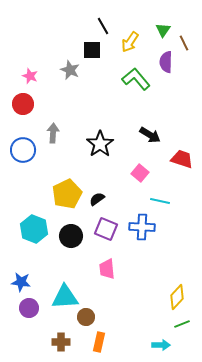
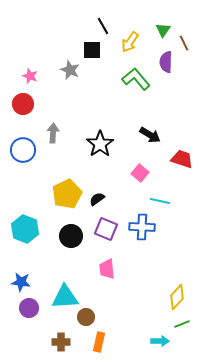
cyan hexagon: moved 9 px left
cyan arrow: moved 1 px left, 4 px up
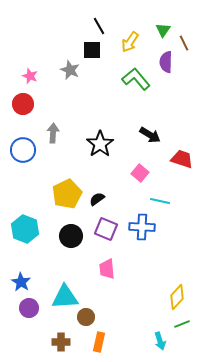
black line: moved 4 px left
blue star: rotated 24 degrees clockwise
cyan arrow: rotated 72 degrees clockwise
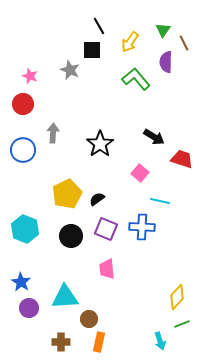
black arrow: moved 4 px right, 2 px down
brown circle: moved 3 px right, 2 px down
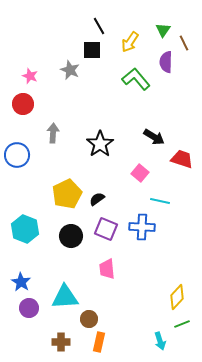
blue circle: moved 6 px left, 5 px down
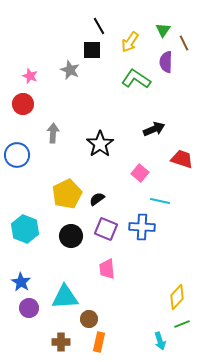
green L-shape: rotated 16 degrees counterclockwise
black arrow: moved 8 px up; rotated 55 degrees counterclockwise
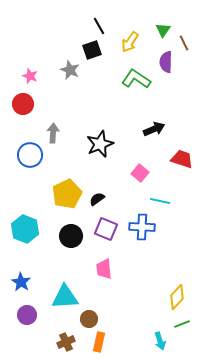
black square: rotated 18 degrees counterclockwise
black star: rotated 12 degrees clockwise
blue circle: moved 13 px right
pink trapezoid: moved 3 px left
purple circle: moved 2 px left, 7 px down
brown cross: moved 5 px right; rotated 24 degrees counterclockwise
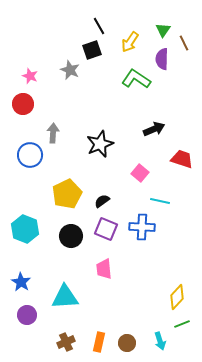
purple semicircle: moved 4 px left, 3 px up
black semicircle: moved 5 px right, 2 px down
brown circle: moved 38 px right, 24 px down
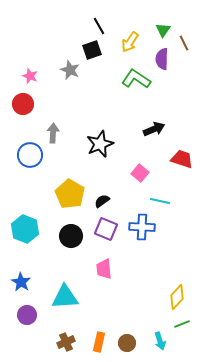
yellow pentagon: moved 3 px right; rotated 16 degrees counterclockwise
